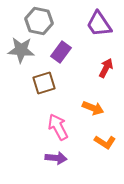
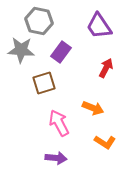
purple trapezoid: moved 2 px down
pink arrow: moved 1 px right, 4 px up
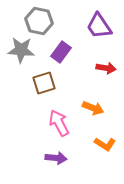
red arrow: rotated 72 degrees clockwise
orange L-shape: moved 2 px down
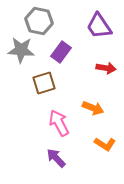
purple arrow: rotated 140 degrees counterclockwise
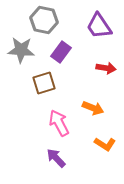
gray hexagon: moved 5 px right, 1 px up
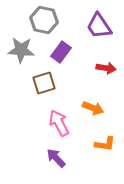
orange L-shape: rotated 25 degrees counterclockwise
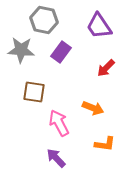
red arrow: rotated 126 degrees clockwise
brown square: moved 10 px left, 9 px down; rotated 25 degrees clockwise
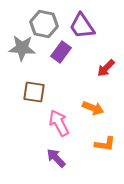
gray hexagon: moved 4 px down
purple trapezoid: moved 17 px left
gray star: moved 1 px right, 2 px up
